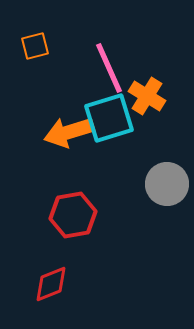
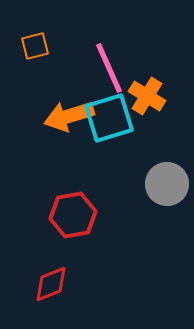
orange arrow: moved 16 px up
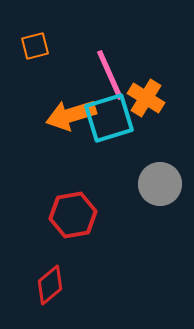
pink line: moved 1 px right, 7 px down
orange cross: moved 1 px left, 2 px down
orange arrow: moved 2 px right, 1 px up
gray circle: moved 7 px left
red diamond: moved 1 px left, 1 px down; rotated 18 degrees counterclockwise
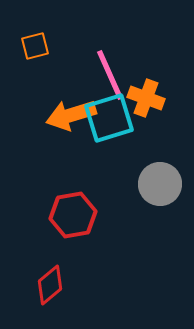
orange cross: rotated 12 degrees counterclockwise
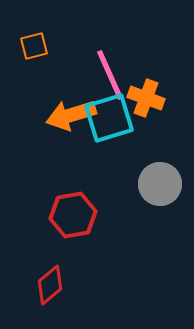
orange square: moved 1 px left
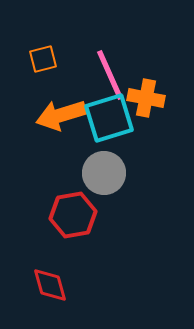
orange square: moved 9 px right, 13 px down
orange cross: rotated 9 degrees counterclockwise
orange arrow: moved 10 px left
gray circle: moved 56 px left, 11 px up
red diamond: rotated 66 degrees counterclockwise
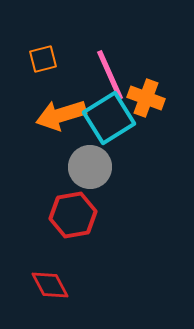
orange cross: rotated 9 degrees clockwise
cyan square: rotated 15 degrees counterclockwise
gray circle: moved 14 px left, 6 px up
red diamond: rotated 12 degrees counterclockwise
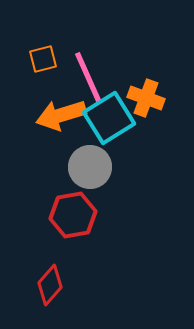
pink line: moved 22 px left, 2 px down
red diamond: rotated 69 degrees clockwise
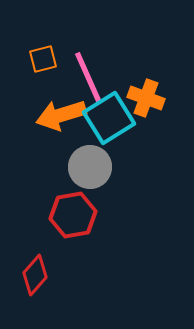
red diamond: moved 15 px left, 10 px up
